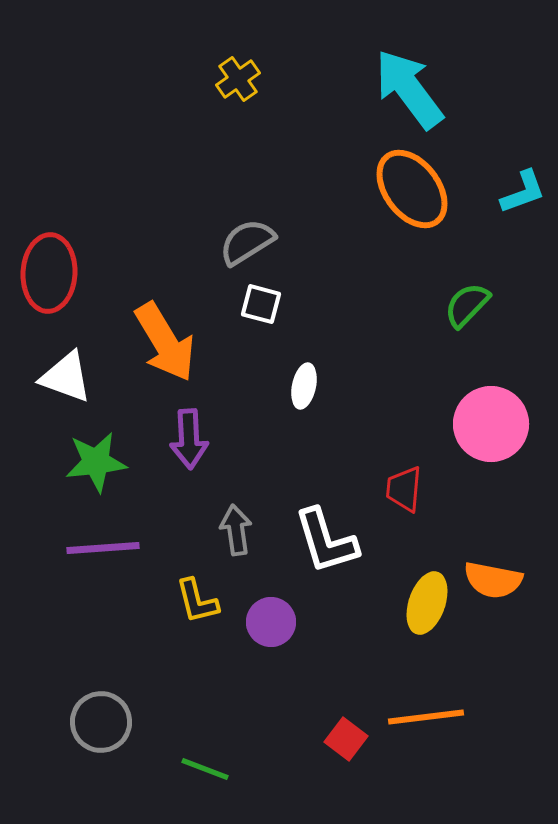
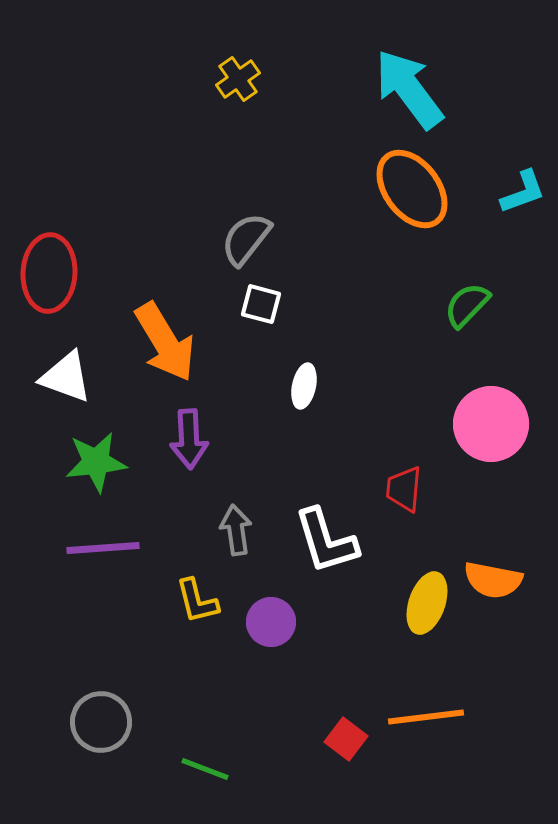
gray semicircle: moved 1 px left, 3 px up; rotated 20 degrees counterclockwise
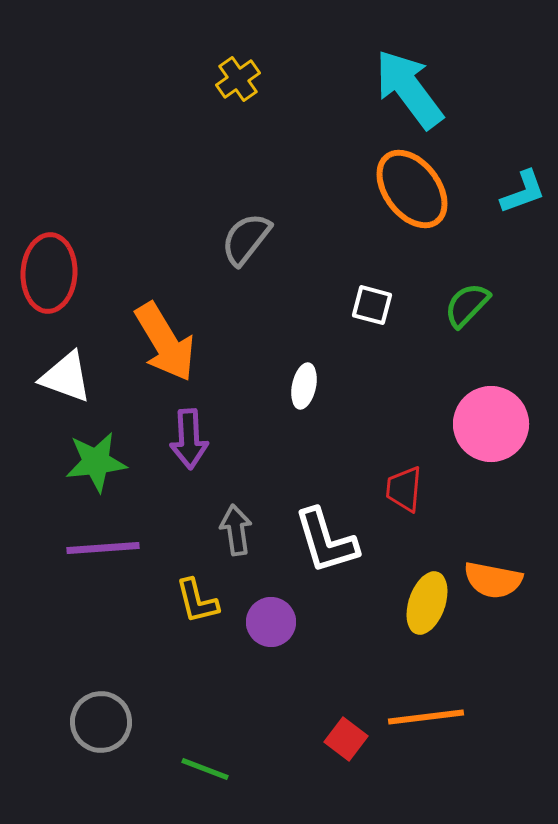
white square: moved 111 px right, 1 px down
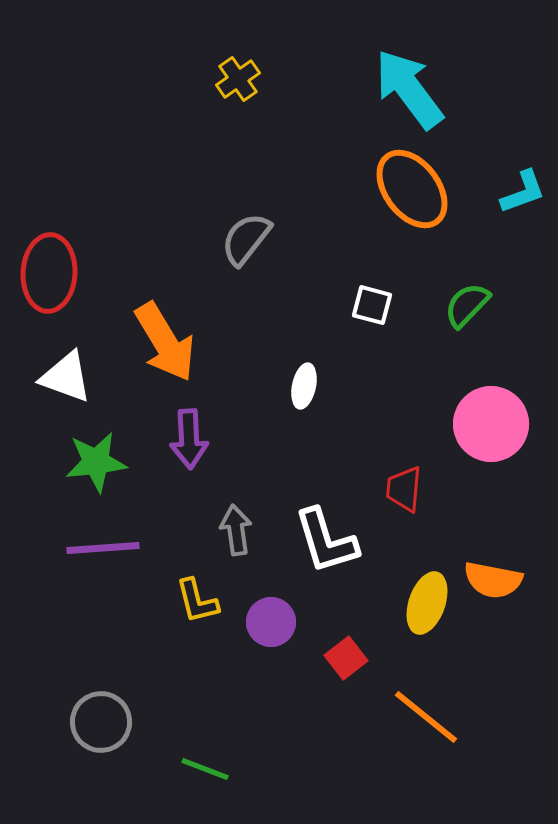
orange line: rotated 46 degrees clockwise
red square: moved 81 px up; rotated 15 degrees clockwise
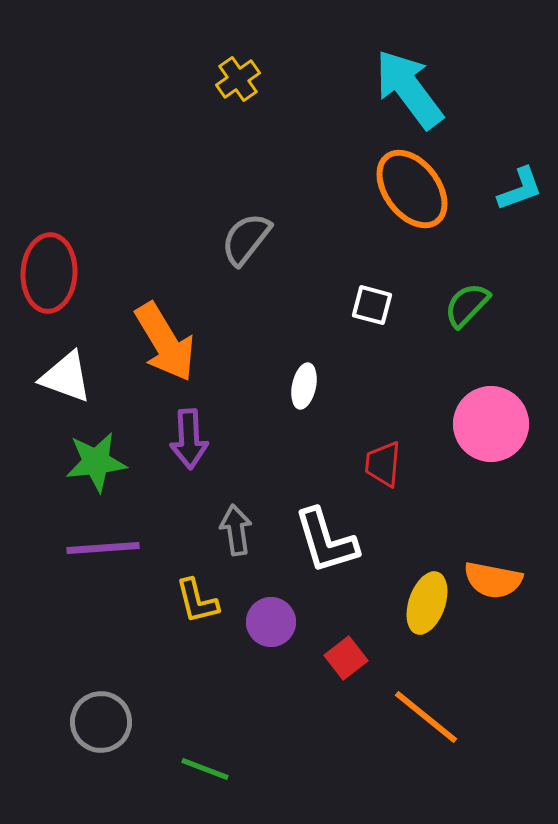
cyan L-shape: moved 3 px left, 3 px up
red trapezoid: moved 21 px left, 25 px up
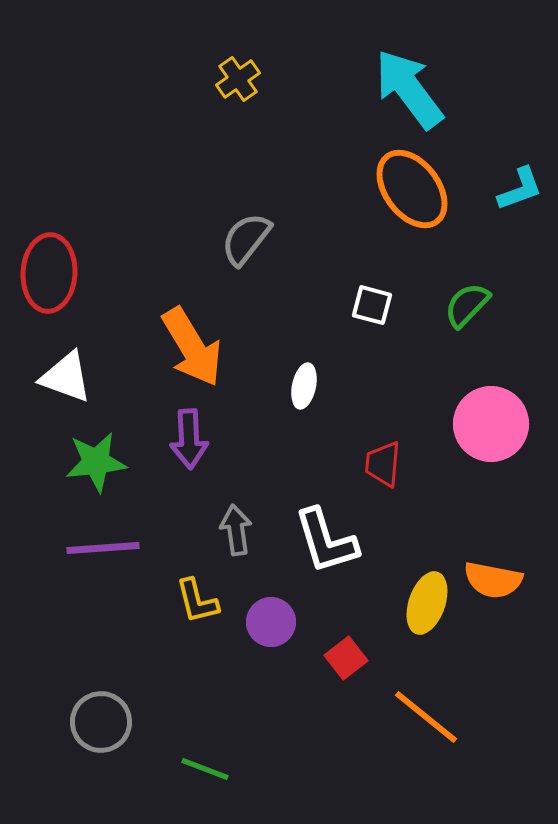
orange arrow: moved 27 px right, 5 px down
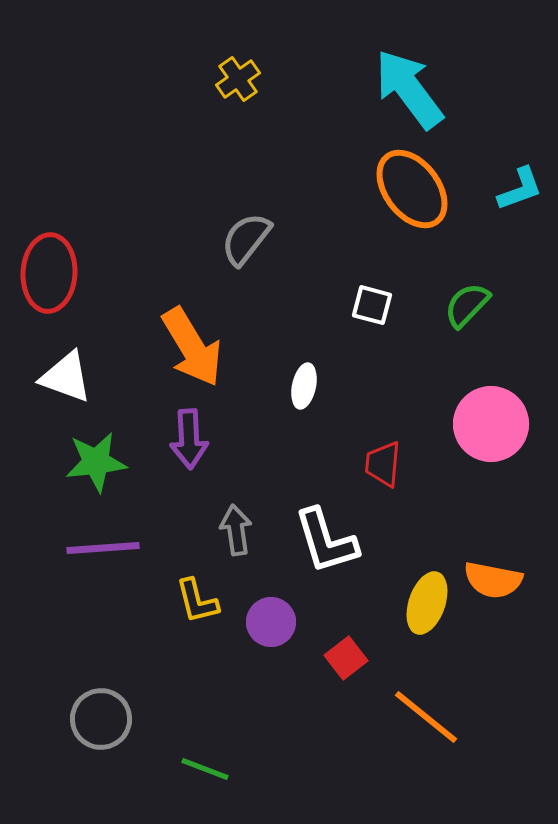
gray circle: moved 3 px up
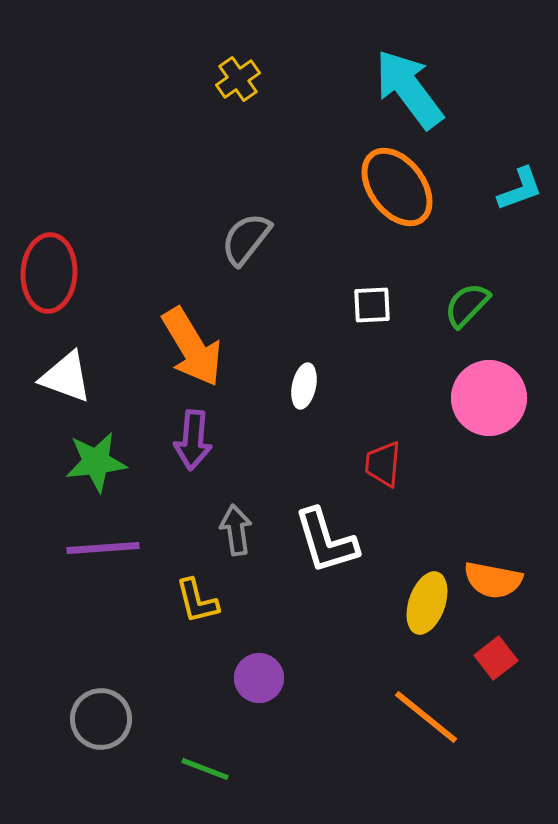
orange ellipse: moved 15 px left, 2 px up
white square: rotated 18 degrees counterclockwise
pink circle: moved 2 px left, 26 px up
purple arrow: moved 4 px right, 1 px down; rotated 8 degrees clockwise
purple circle: moved 12 px left, 56 px down
red square: moved 150 px right
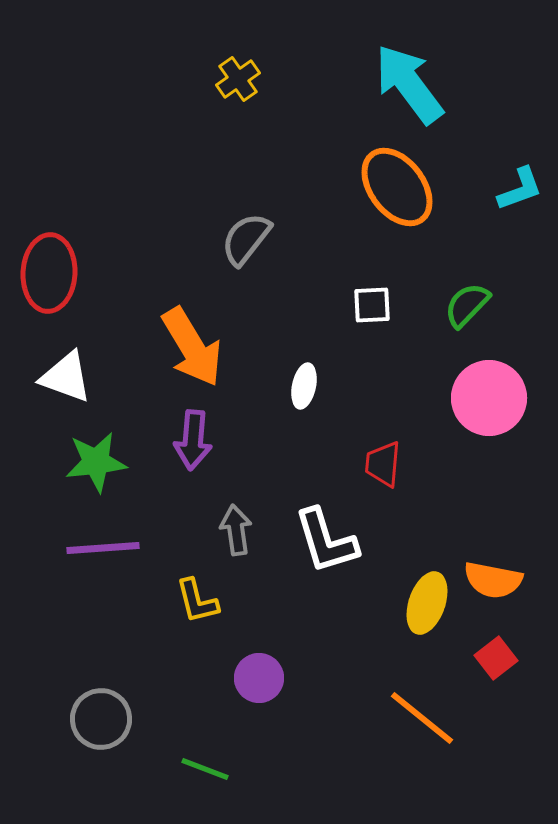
cyan arrow: moved 5 px up
orange line: moved 4 px left, 1 px down
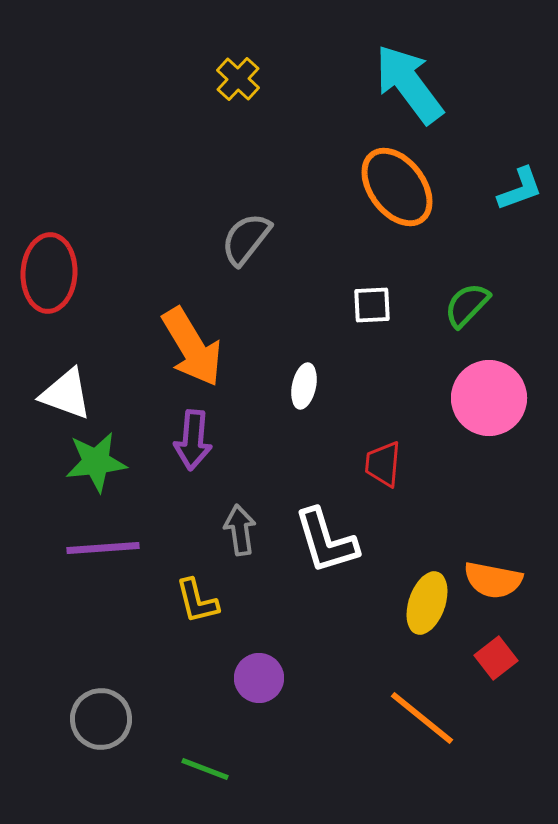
yellow cross: rotated 12 degrees counterclockwise
white triangle: moved 17 px down
gray arrow: moved 4 px right
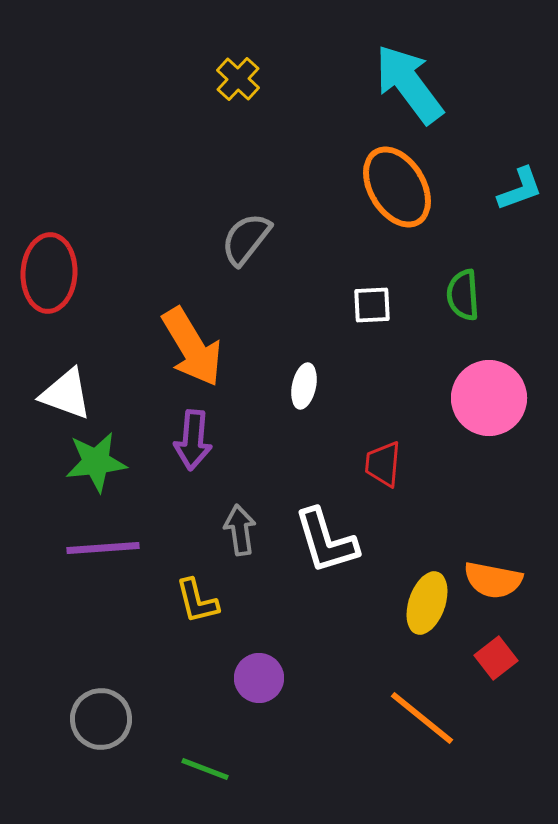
orange ellipse: rotated 6 degrees clockwise
green semicircle: moved 4 px left, 10 px up; rotated 48 degrees counterclockwise
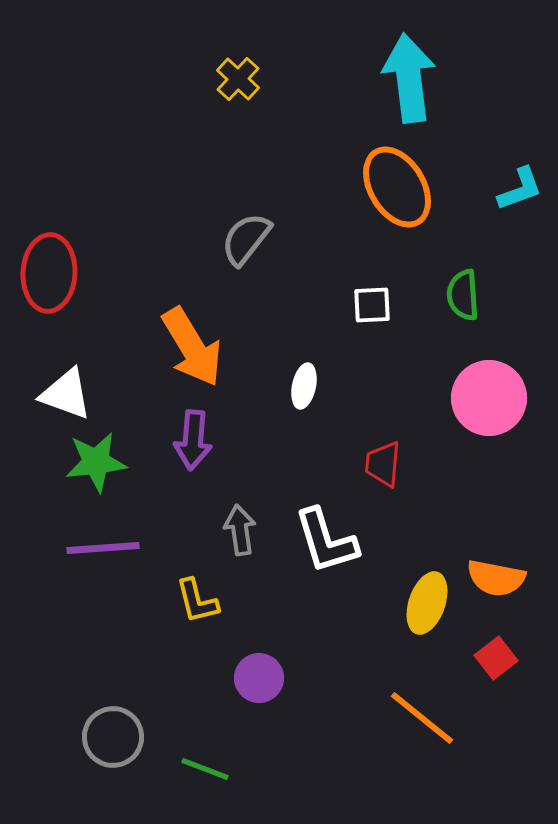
cyan arrow: moved 6 px up; rotated 30 degrees clockwise
orange semicircle: moved 3 px right, 2 px up
gray circle: moved 12 px right, 18 px down
